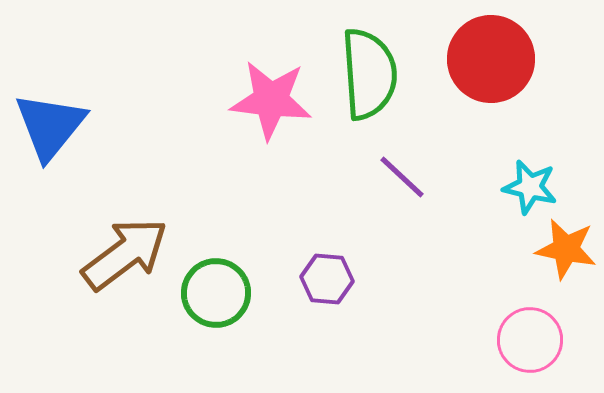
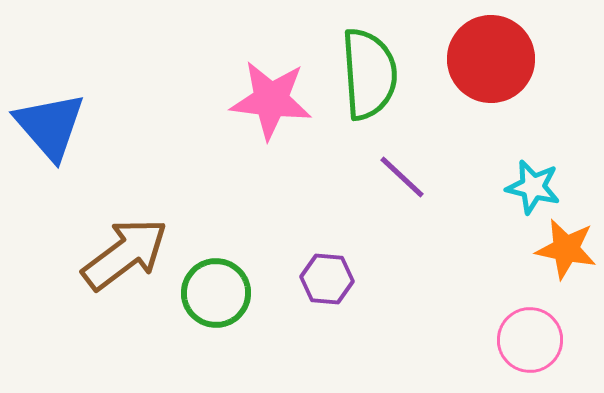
blue triangle: rotated 20 degrees counterclockwise
cyan star: moved 3 px right
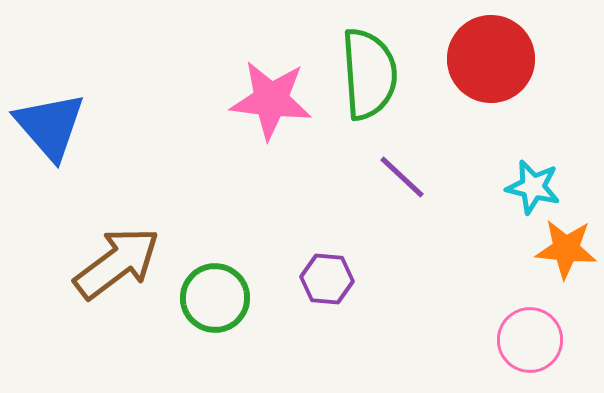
orange star: rotated 6 degrees counterclockwise
brown arrow: moved 8 px left, 9 px down
green circle: moved 1 px left, 5 px down
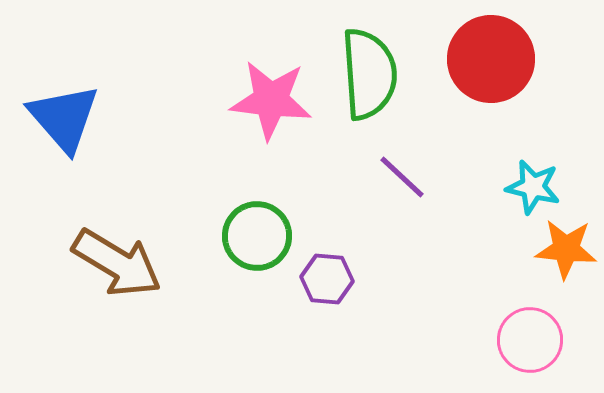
blue triangle: moved 14 px right, 8 px up
brown arrow: rotated 68 degrees clockwise
green circle: moved 42 px right, 62 px up
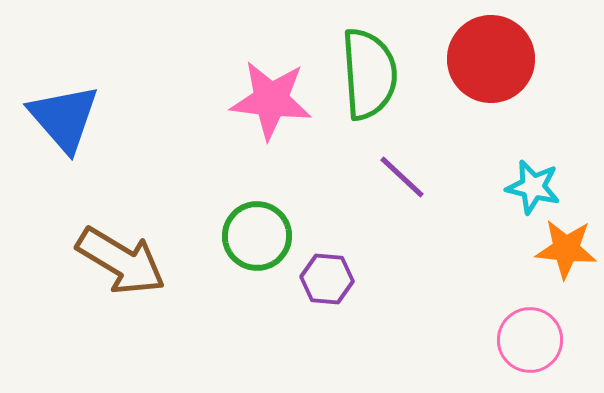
brown arrow: moved 4 px right, 2 px up
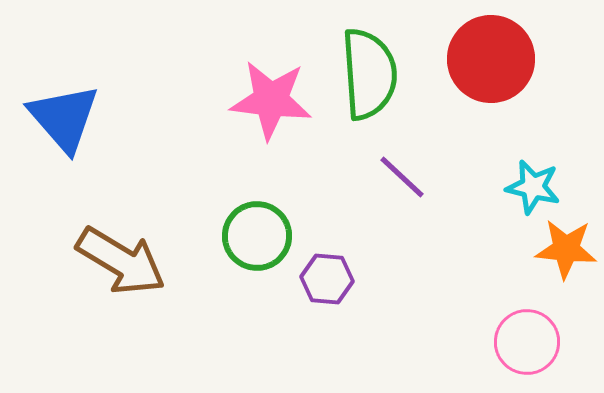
pink circle: moved 3 px left, 2 px down
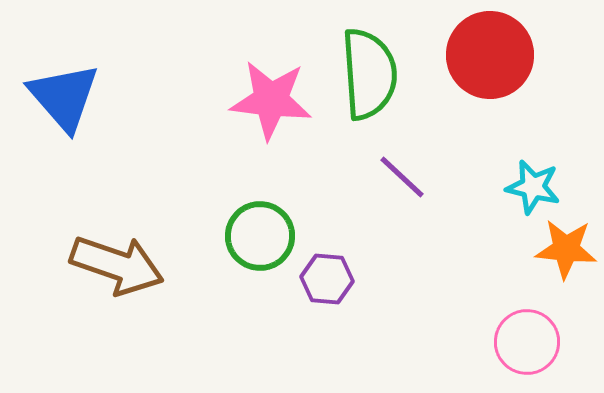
red circle: moved 1 px left, 4 px up
blue triangle: moved 21 px up
green circle: moved 3 px right
brown arrow: moved 4 px left, 4 px down; rotated 12 degrees counterclockwise
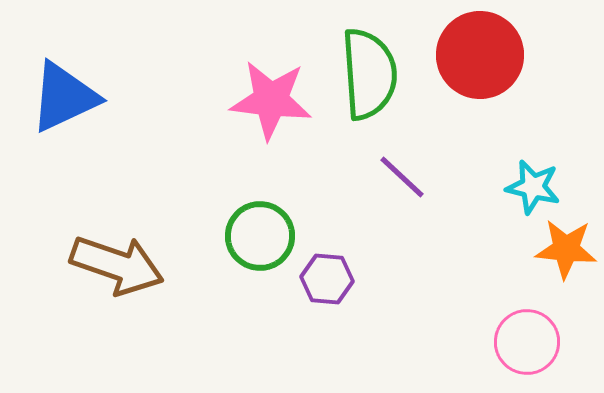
red circle: moved 10 px left
blue triangle: rotated 46 degrees clockwise
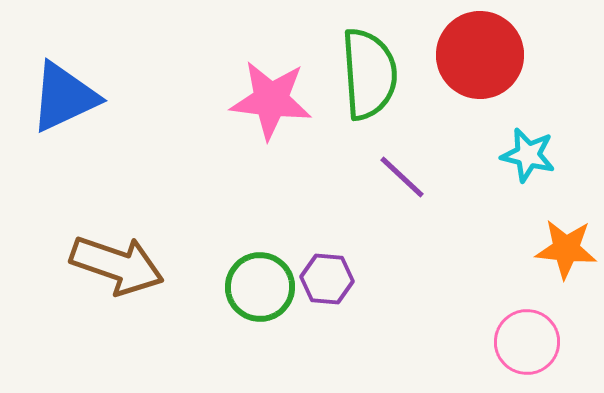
cyan star: moved 5 px left, 32 px up
green circle: moved 51 px down
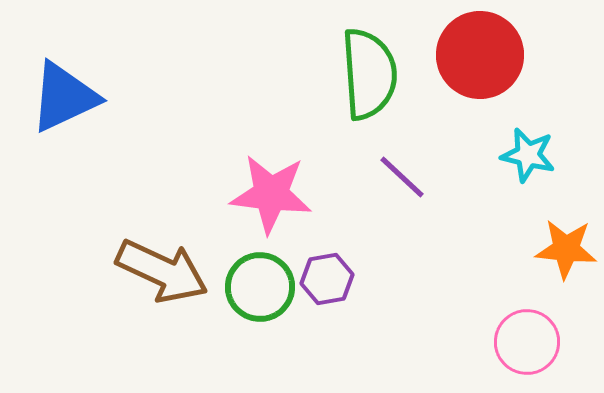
pink star: moved 94 px down
brown arrow: moved 45 px right, 6 px down; rotated 6 degrees clockwise
purple hexagon: rotated 15 degrees counterclockwise
